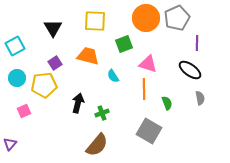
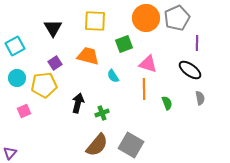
gray square: moved 18 px left, 14 px down
purple triangle: moved 9 px down
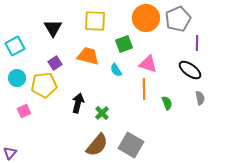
gray pentagon: moved 1 px right, 1 px down
cyan semicircle: moved 3 px right, 6 px up
green cross: rotated 24 degrees counterclockwise
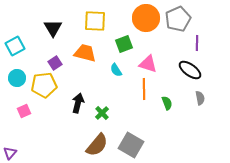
orange trapezoid: moved 3 px left, 3 px up
